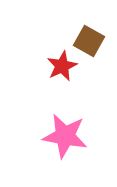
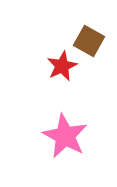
pink star: rotated 18 degrees clockwise
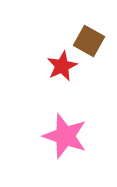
pink star: rotated 9 degrees counterclockwise
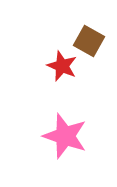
red star: rotated 24 degrees counterclockwise
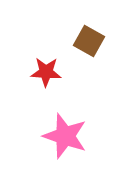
red star: moved 16 px left, 6 px down; rotated 20 degrees counterclockwise
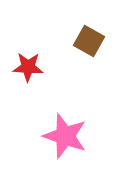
red star: moved 18 px left, 5 px up
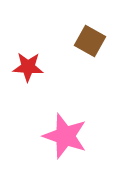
brown square: moved 1 px right
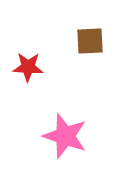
brown square: rotated 32 degrees counterclockwise
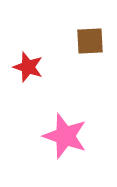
red star: rotated 16 degrees clockwise
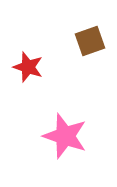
brown square: rotated 16 degrees counterclockwise
